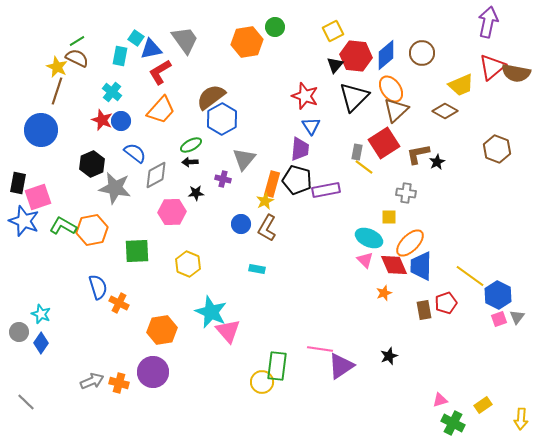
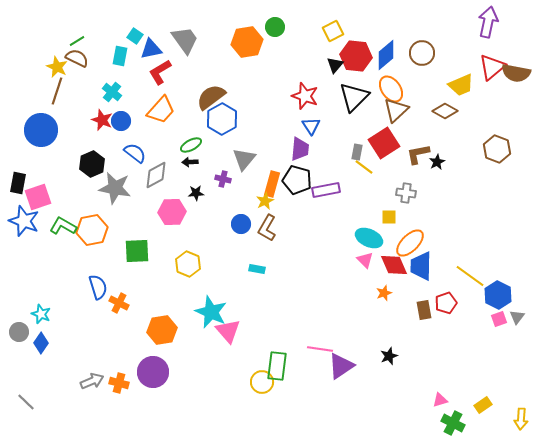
cyan square at (136, 38): moved 1 px left, 2 px up
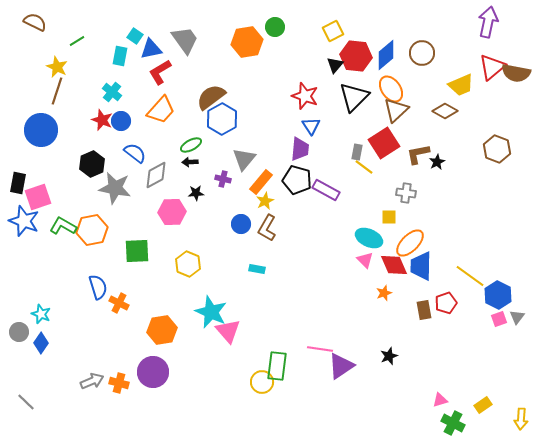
brown semicircle at (77, 58): moved 42 px left, 36 px up
orange rectangle at (272, 184): moved 11 px left, 2 px up; rotated 25 degrees clockwise
purple rectangle at (326, 190): rotated 40 degrees clockwise
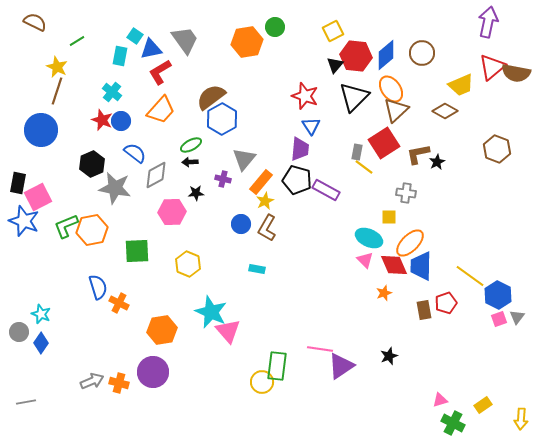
pink square at (38, 197): rotated 8 degrees counterclockwise
green L-shape at (63, 226): moved 3 px right; rotated 52 degrees counterclockwise
gray line at (26, 402): rotated 54 degrees counterclockwise
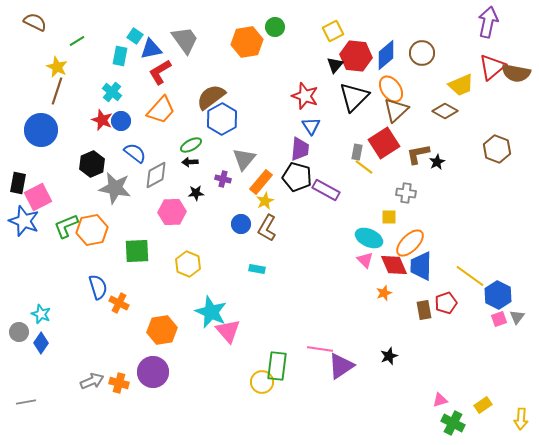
black pentagon at (297, 180): moved 3 px up
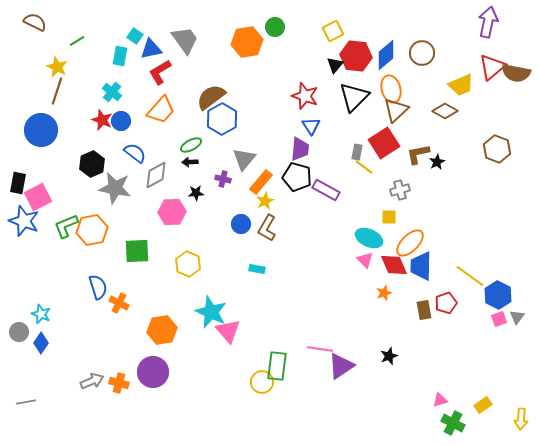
orange ellipse at (391, 89): rotated 20 degrees clockwise
gray cross at (406, 193): moved 6 px left, 3 px up; rotated 24 degrees counterclockwise
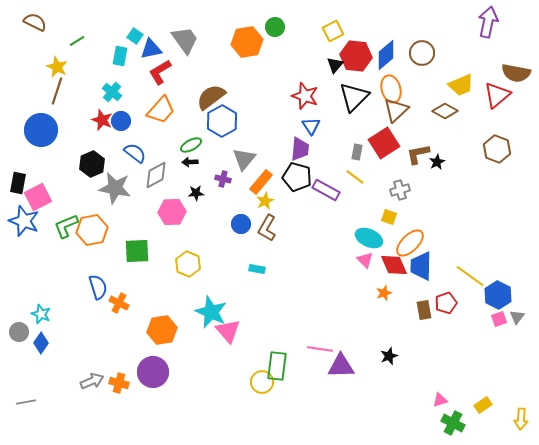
red triangle at (492, 67): moved 5 px right, 28 px down
blue hexagon at (222, 119): moved 2 px down
yellow line at (364, 167): moved 9 px left, 10 px down
yellow square at (389, 217): rotated 21 degrees clockwise
purple triangle at (341, 366): rotated 32 degrees clockwise
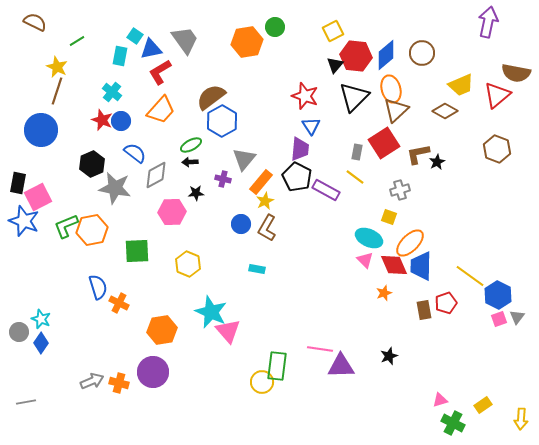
black pentagon at (297, 177): rotated 12 degrees clockwise
cyan star at (41, 314): moved 5 px down
